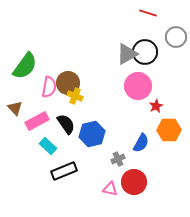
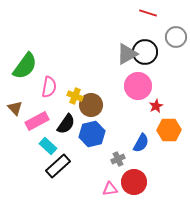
brown circle: moved 23 px right, 22 px down
black semicircle: rotated 70 degrees clockwise
black rectangle: moved 6 px left, 5 px up; rotated 20 degrees counterclockwise
pink triangle: rotated 21 degrees counterclockwise
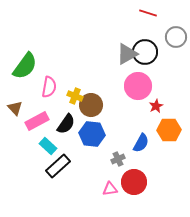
blue hexagon: rotated 20 degrees clockwise
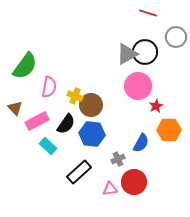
black rectangle: moved 21 px right, 6 px down
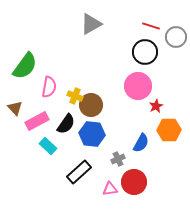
red line: moved 3 px right, 13 px down
gray triangle: moved 36 px left, 30 px up
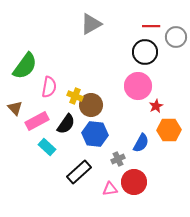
red line: rotated 18 degrees counterclockwise
blue hexagon: moved 3 px right
cyan rectangle: moved 1 px left, 1 px down
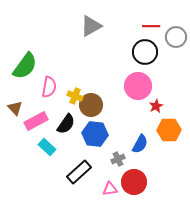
gray triangle: moved 2 px down
pink rectangle: moved 1 px left
blue semicircle: moved 1 px left, 1 px down
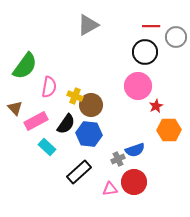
gray triangle: moved 3 px left, 1 px up
blue hexagon: moved 6 px left
blue semicircle: moved 5 px left, 6 px down; rotated 42 degrees clockwise
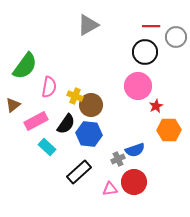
brown triangle: moved 2 px left, 3 px up; rotated 35 degrees clockwise
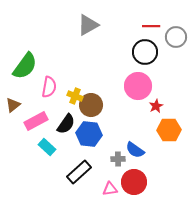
blue semicircle: rotated 54 degrees clockwise
gray cross: rotated 24 degrees clockwise
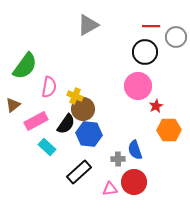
brown circle: moved 8 px left, 4 px down
blue semicircle: rotated 36 degrees clockwise
